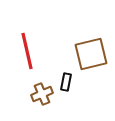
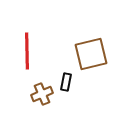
red line: rotated 12 degrees clockwise
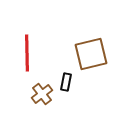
red line: moved 2 px down
brown cross: rotated 15 degrees counterclockwise
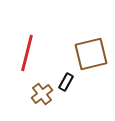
red line: rotated 15 degrees clockwise
black rectangle: rotated 18 degrees clockwise
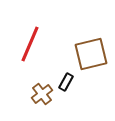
red line: moved 3 px right, 9 px up; rotated 9 degrees clockwise
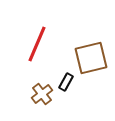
red line: moved 7 px right
brown square: moved 4 px down
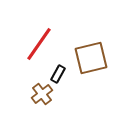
red line: moved 2 px right; rotated 12 degrees clockwise
black rectangle: moved 8 px left, 8 px up
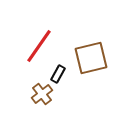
red line: moved 2 px down
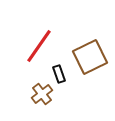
brown square: moved 1 px left, 1 px up; rotated 12 degrees counterclockwise
black rectangle: moved 1 px right; rotated 48 degrees counterclockwise
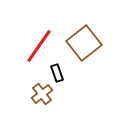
brown square: moved 6 px left, 14 px up; rotated 12 degrees counterclockwise
black rectangle: moved 2 px left, 1 px up
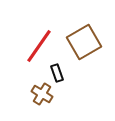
brown square: moved 1 px up; rotated 8 degrees clockwise
brown cross: rotated 20 degrees counterclockwise
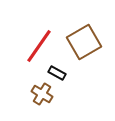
black rectangle: rotated 42 degrees counterclockwise
